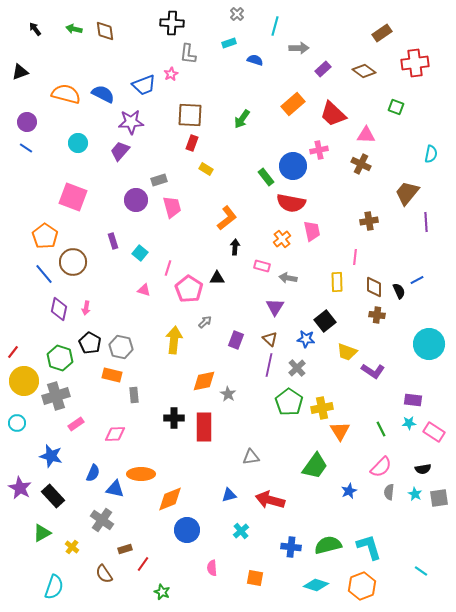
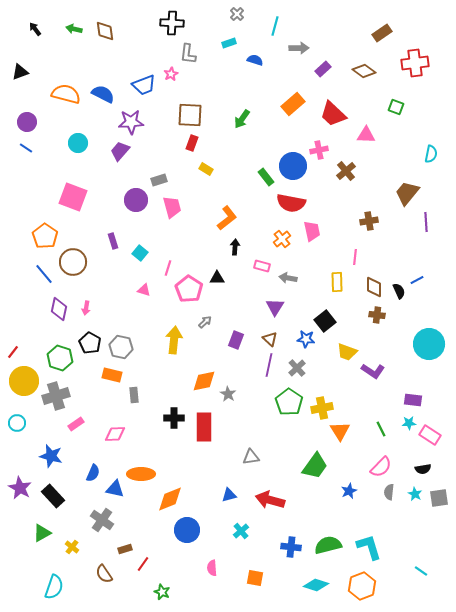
brown cross at (361, 164): moved 15 px left, 7 px down; rotated 24 degrees clockwise
pink rectangle at (434, 432): moved 4 px left, 3 px down
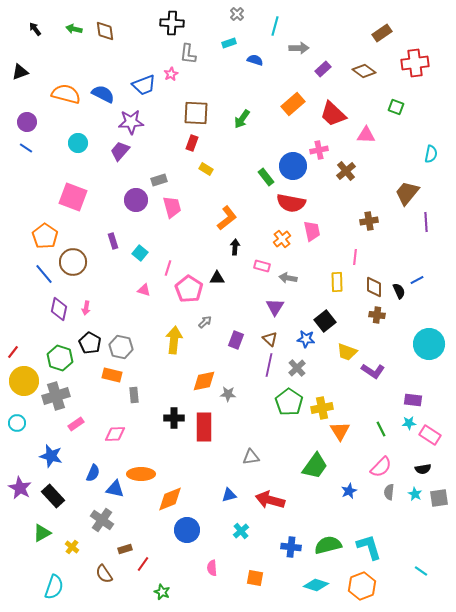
brown square at (190, 115): moved 6 px right, 2 px up
gray star at (228, 394): rotated 28 degrees counterclockwise
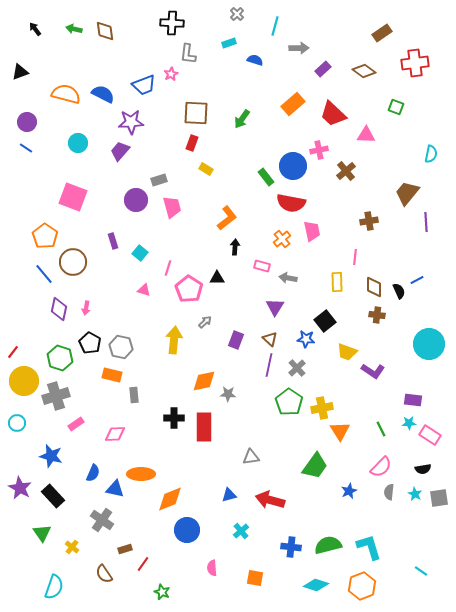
green triangle at (42, 533): rotated 36 degrees counterclockwise
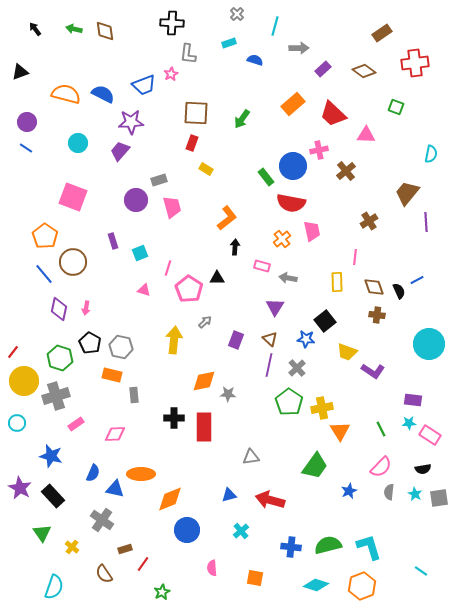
brown cross at (369, 221): rotated 24 degrees counterclockwise
cyan square at (140, 253): rotated 28 degrees clockwise
brown diamond at (374, 287): rotated 20 degrees counterclockwise
green star at (162, 592): rotated 21 degrees clockwise
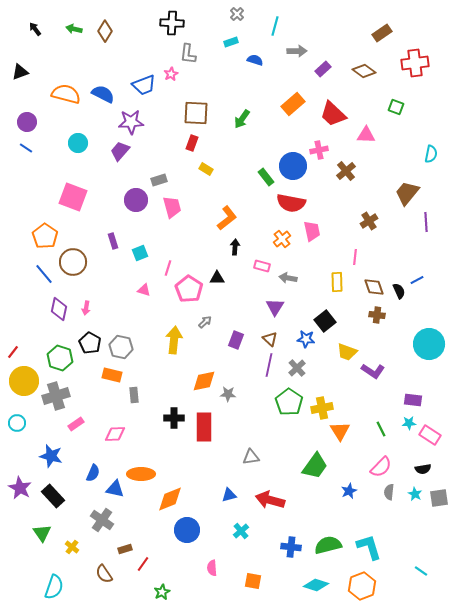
brown diamond at (105, 31): rotated 40 degrees clockwise
cyan rectangle at (229, 43): moved 2 px right, 1 px up
gray arrow at (299, 48): moved 2 px left, 3 px down
orange square at (255, 578): moved 2 px left, 3 px down
